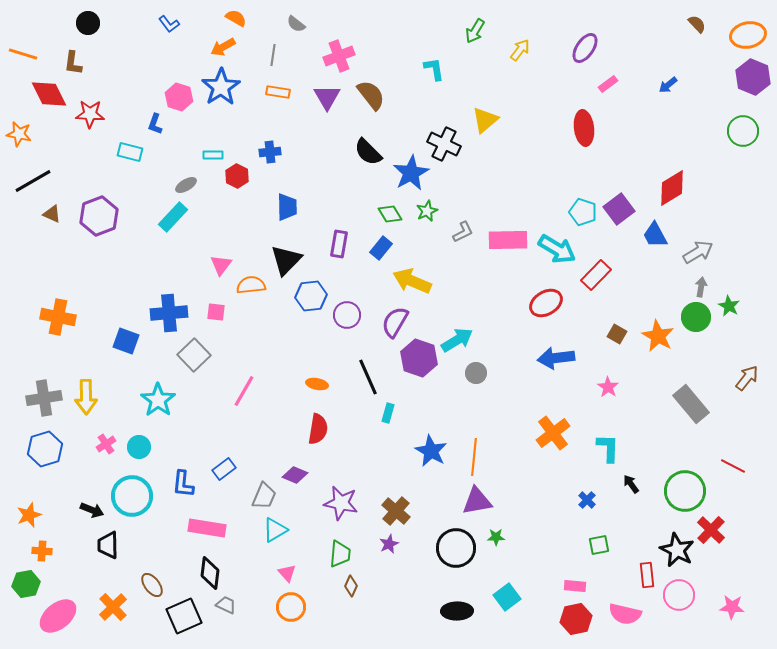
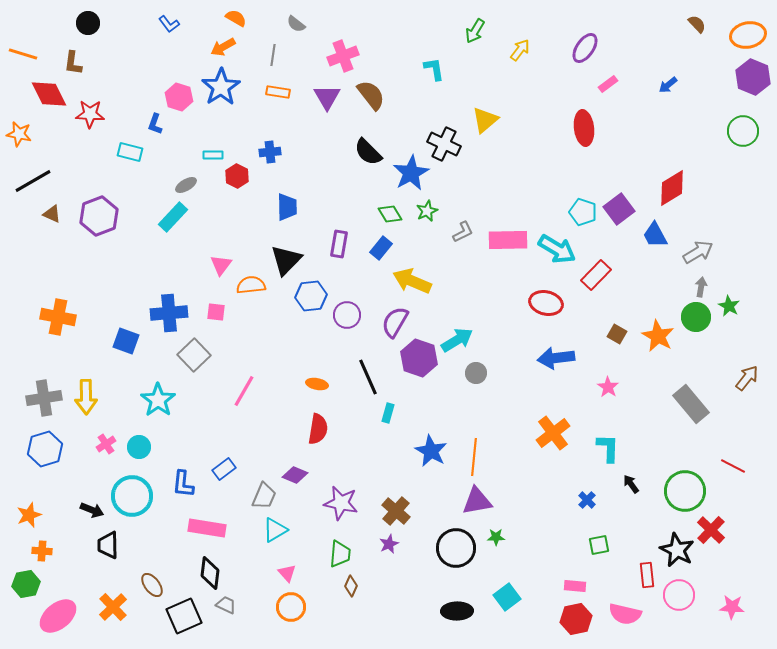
pink cross at (339, 56): moved 4 px right
red ellipse at (546, 303): rotated 44 degrees clockwise
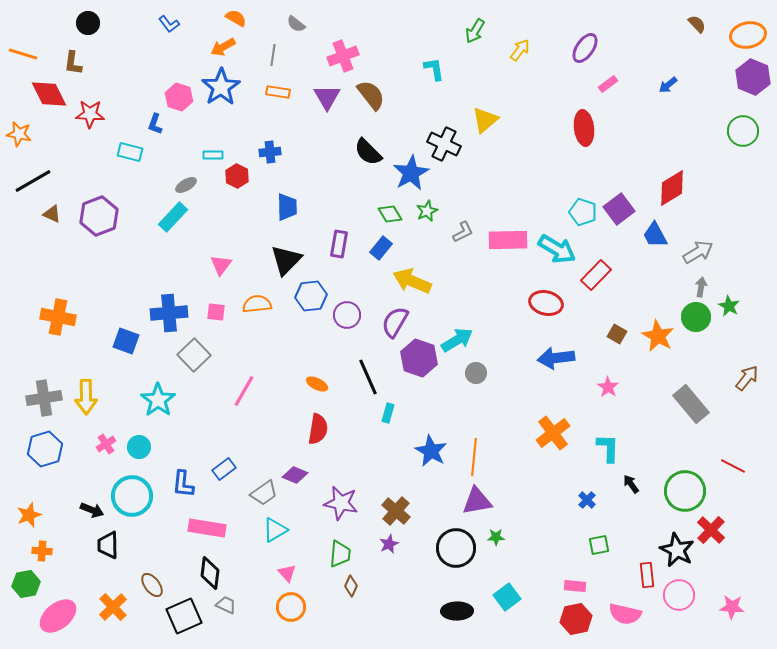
orange semicircle at (251, 285): moved 6 px right, 19 px down
orange ellipse at (317, 384): rotated 15 degrees clockwise
gray trapezoid at (264, 496): moved 3 px up; rotated 32 degrees clockwise
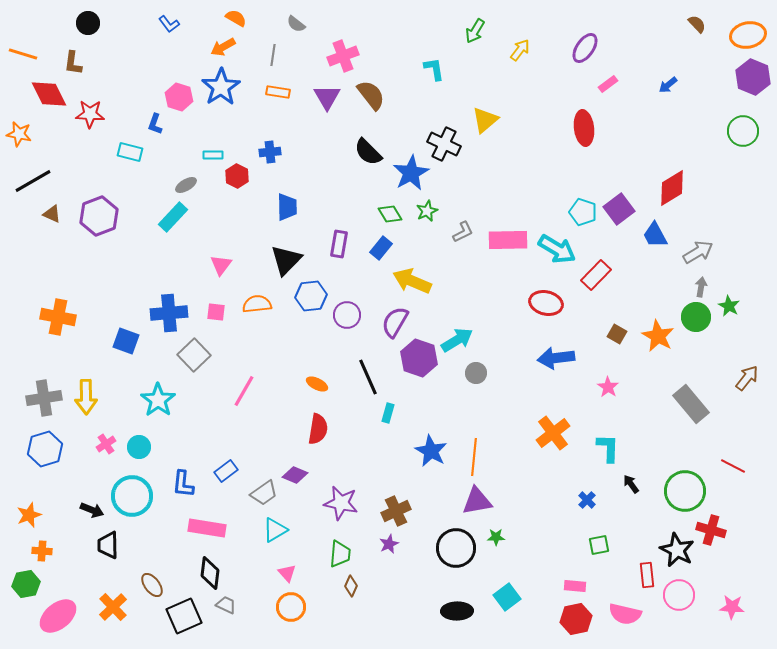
blue rectangle at (224, 469): moved 2 px right, 2 px down
brown cross at (396, 511): rotated 24 degrees clockwise
red cross at (711, 530): rotated 28 degrees counterclockwise
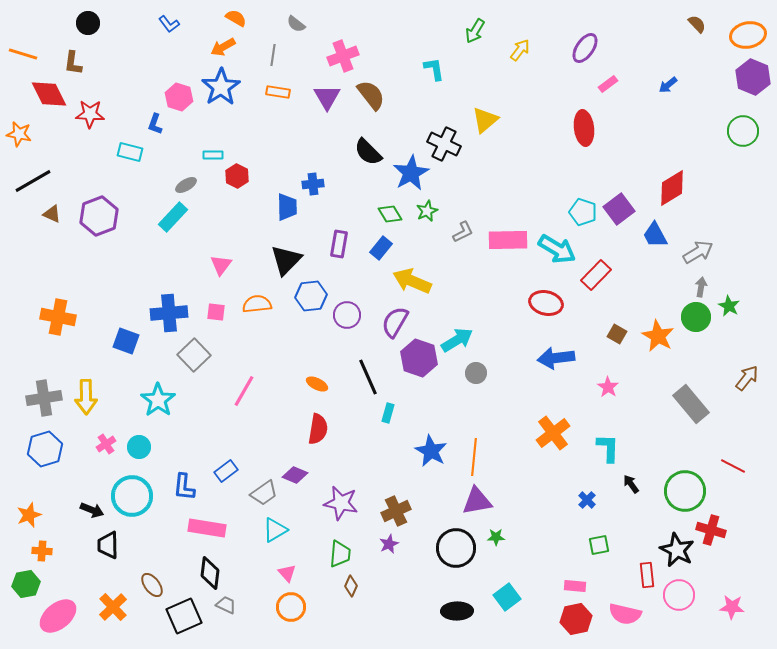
blue cross at (270, 152): moved 43 px right, 32 px down
blue L-shape at (183, 484): moved 1 px right, 3 px down
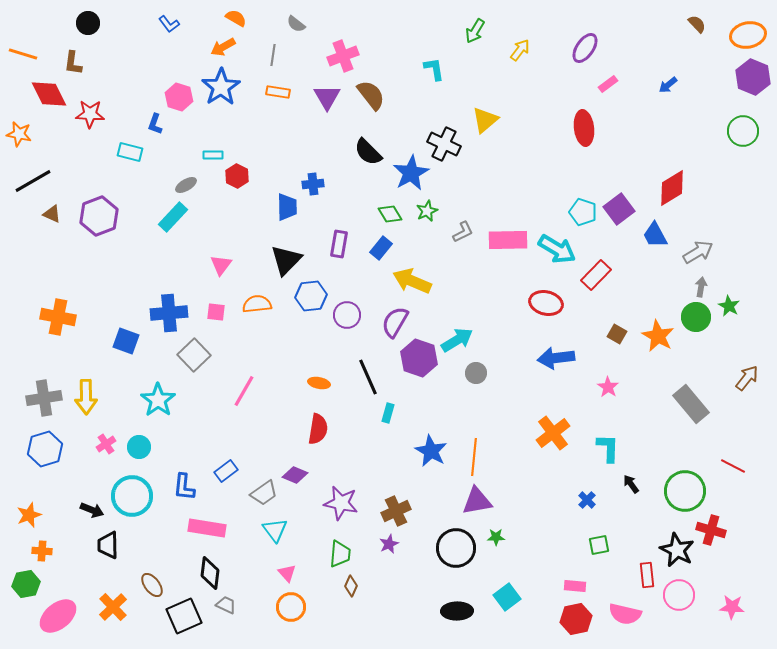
orange ellipse at (317, 384): moved 2 px right, 1 px up; rotated 15 degrees counterclockwise
cyan triangle at (275, 530): rotated 36 degrees counterclockwise
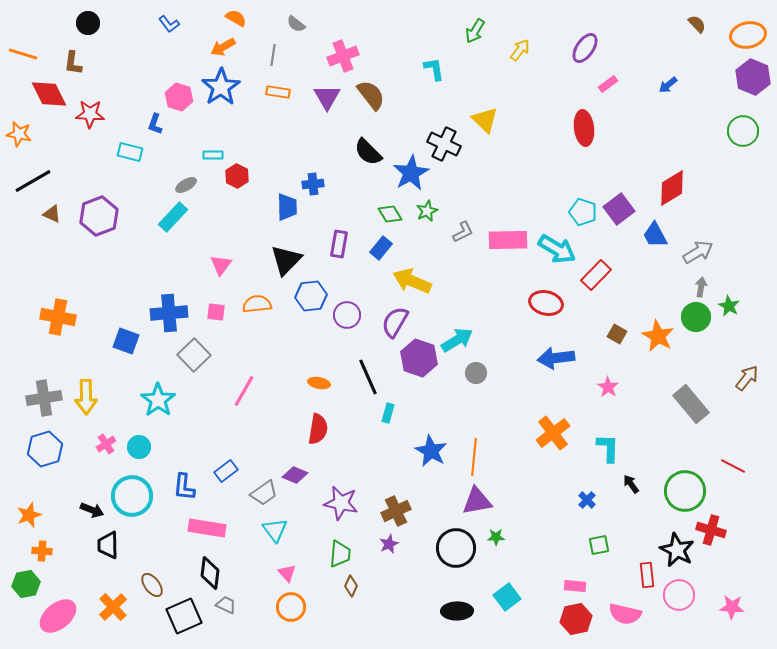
yellow triangle at (485, 120): rotated 36 degrees counterclockwise
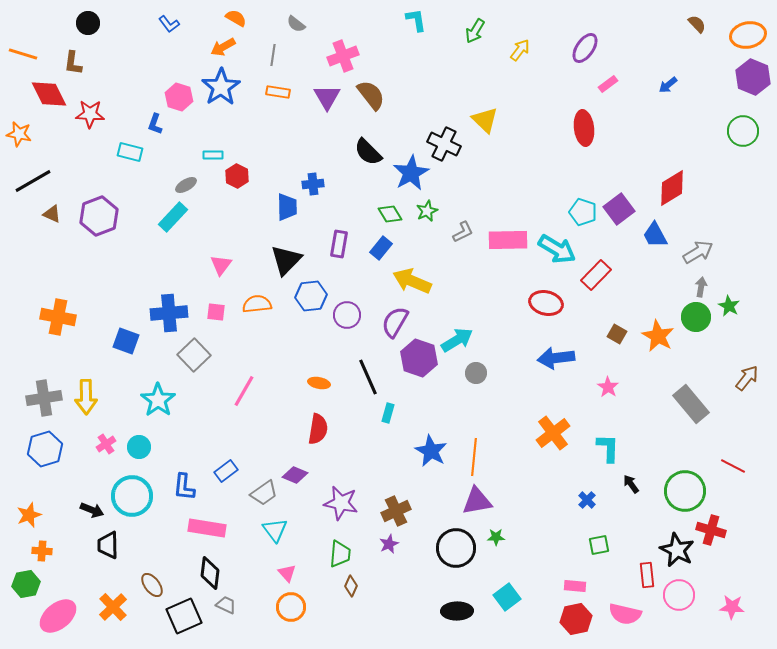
cyan L-shape at (434, 69): moved 18 px left, 49 px up
